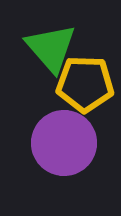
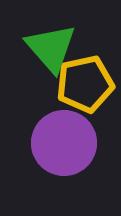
yellow pentagon: rotated 14 degrees counterclockwise
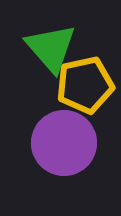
yellow pentagon: moved 1 px down
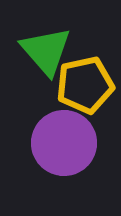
green triangle: moved 5 px left, 3 px down
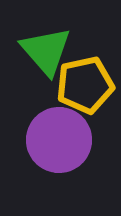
purple circle: moved 5 px left, 3 px up
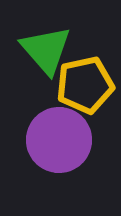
green triangle: moved 1 px up
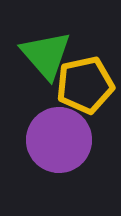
green triangle: moved 5 px down
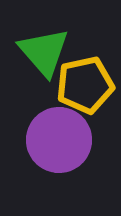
green triangle: moved 2 px left, 3 px up
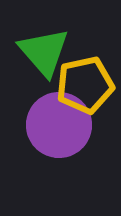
purple circle: moved 15 px up
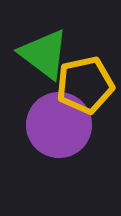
green triangle: moved 2 px down; rotated 12 degrees counterclockwise
